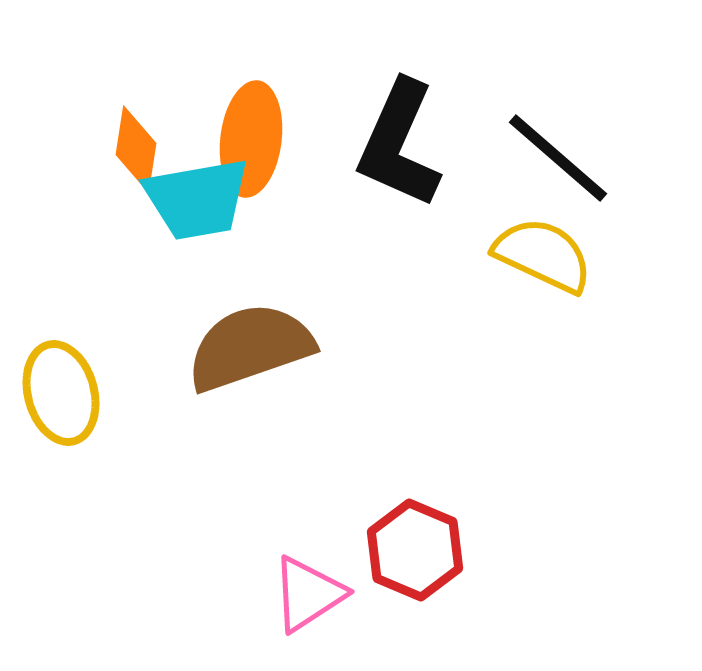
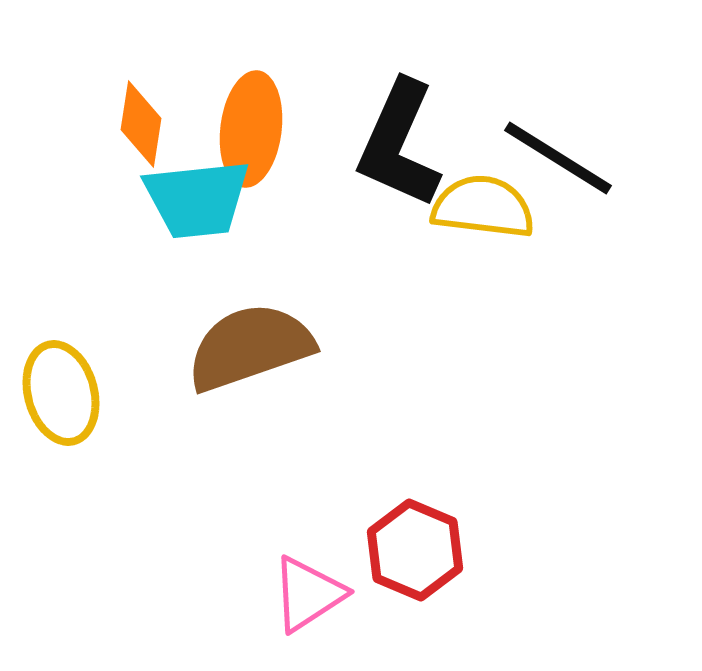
orange ellipse: moved 10 px up
orange diamond: moved 5 px right, 25 px up
black line: rotated 9 degrees counterclockwise
cyan trapezoid: rotated 4 degrees clockwise
yellow semicircle: moved 60 px left, 48 px up; rotated 18 degrees counterclockwise
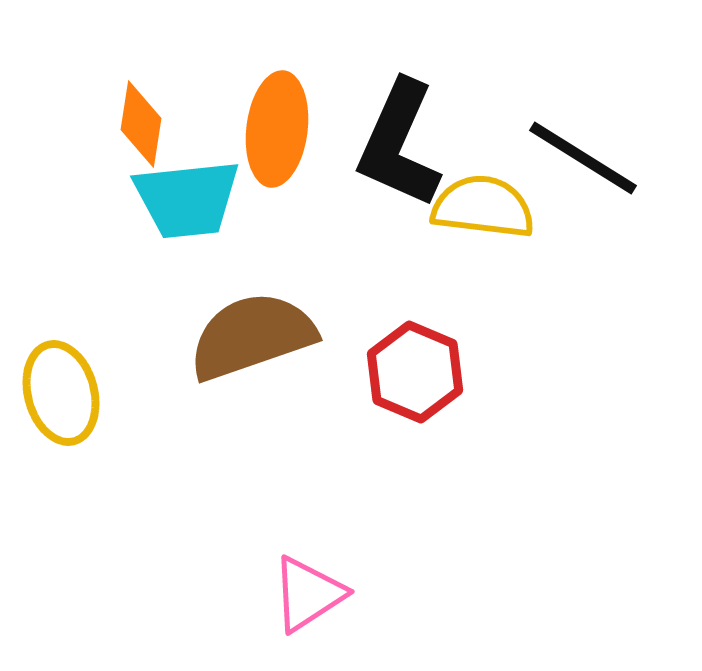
orange ellipse: moved 26 px right
black line: moved 25 px right
cyan trapezoid: moved 10 px left
brown semicircle: moved 2 px right, 11 px up
red hexagon: moved 178 px up
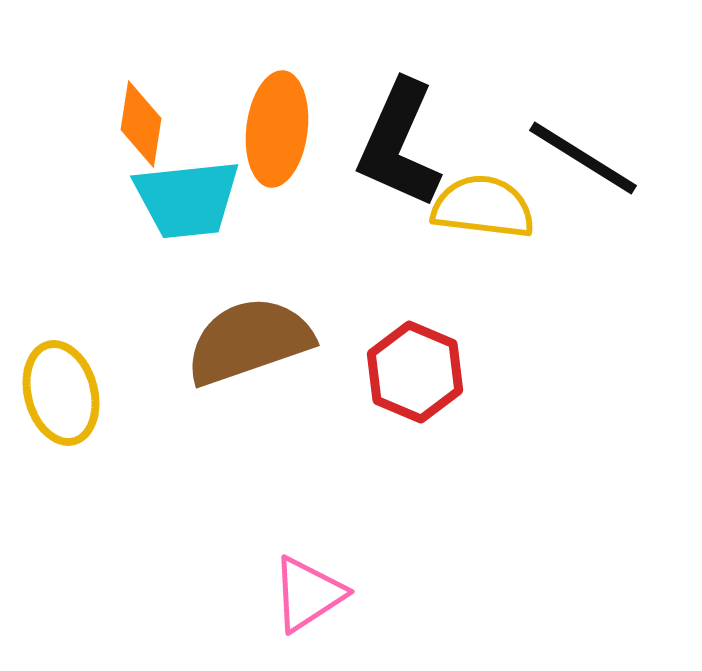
brown semicircle: moved 3 px left, 5 px down
